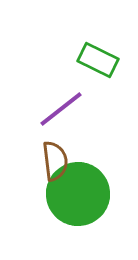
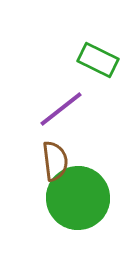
green circle: moved 4 px down
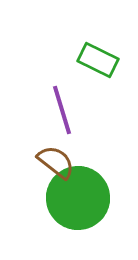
purple line: moved 1 px right, 1 px down; rotated 69 degrees counterclockwise
brown semicircle: moved 1 px right, 1 px down; rotated 45 degrees counterclockwise
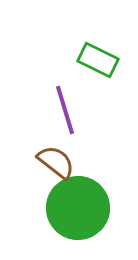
purple line: moved 3 px right
green circle: moved 10 px down
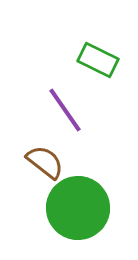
purple line: rotated 18 degrees counterclockwise
brown semicircle: moved 11 px left
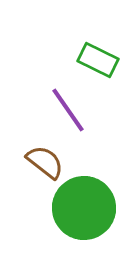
purple line: moved 3 px right
green circle: moved 6 px right
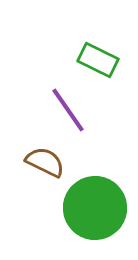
brown semicircle: rotated 12 degrees counterclockwise
green circle: moved 11 px right
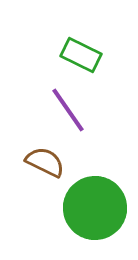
green rectangle: moved 17 px left, 5 px up
